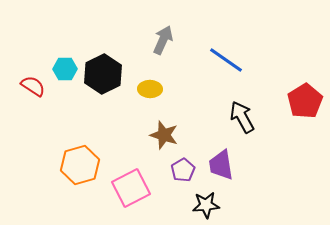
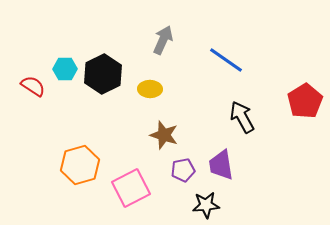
purple pentagon: rotated 20 degrees clockwise
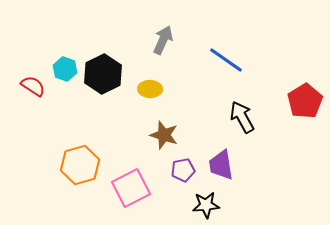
cyan hexagon: rotated 20 degrees clockwise
